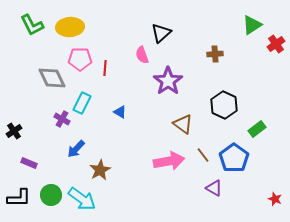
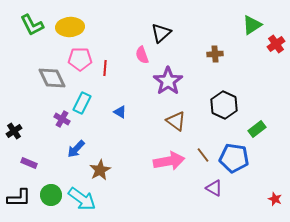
brown triangle: moved 7 px left, 3 px up
blue pentagon: rotated 28 degrees counterclockwise
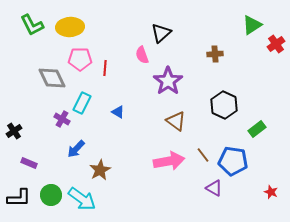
blue triangle: moved 2 px left
blue pentagon: moved 1 px left, 3 px down
red star: moved 4 px left, 7 px up
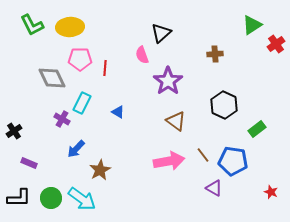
green circle: moved 3 px down
